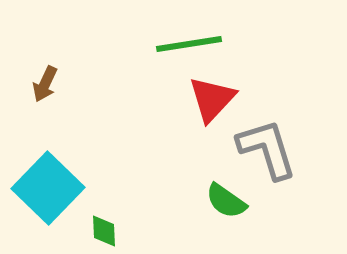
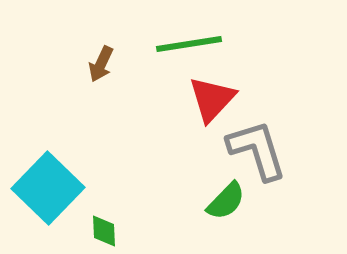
brown arrow: moved 56 px right, 20 px up
gray L-shape: moved 10 px left, 1 px down
green semicircle: rotated 81 degrees counterclockwise
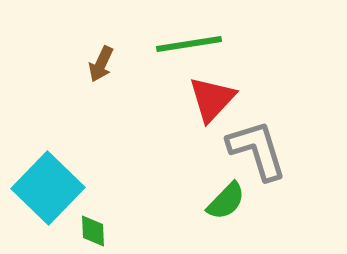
green diamond: moved 11 px left
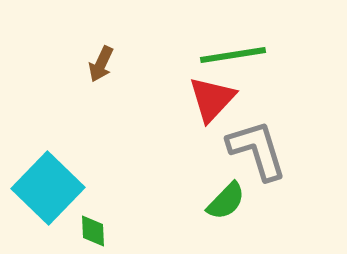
green line: moved 44 px right, 11 px down
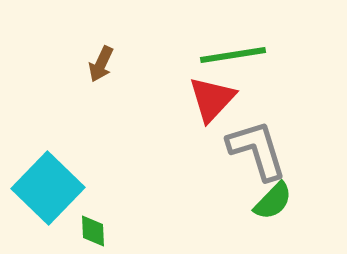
green semicircle: moved 47 px right
